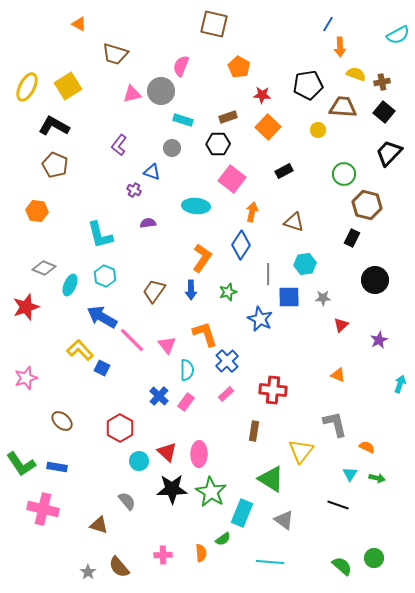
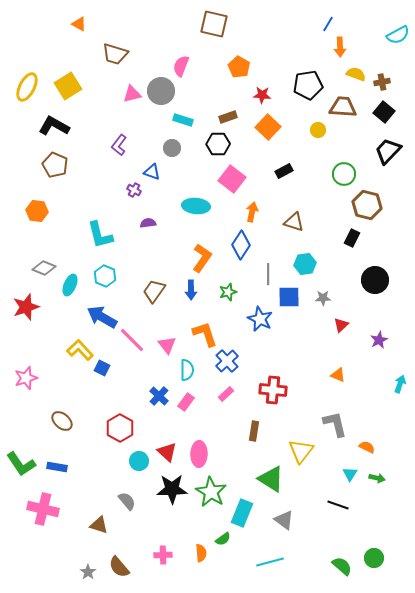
black trapezoid at (389, 153): moved 1 px left, 2 px up
cyan line at (270, 562): rotated 20 degrees counterclockwise
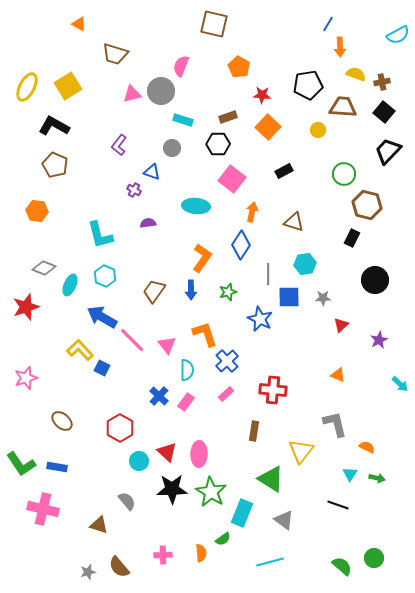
cyan arrow at (400, 384): rotated 114 degrees clockwise
gray star at (88, 572): rotated 21 degrees clockwise
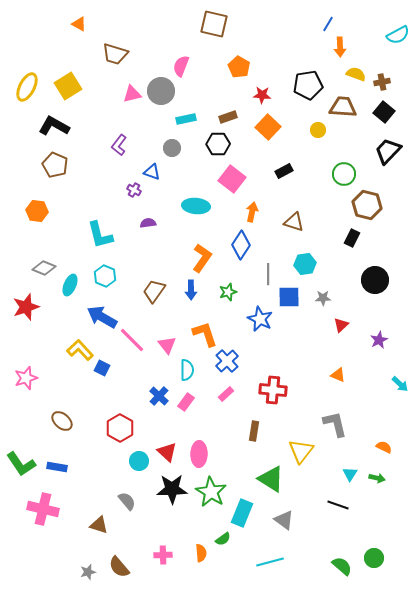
cyan rectangle at (183, 120): moved 3 px right, 1 px up; rotated 30 degrees counterclockwise
orange semicircle at (367, 447): moved 17 px right
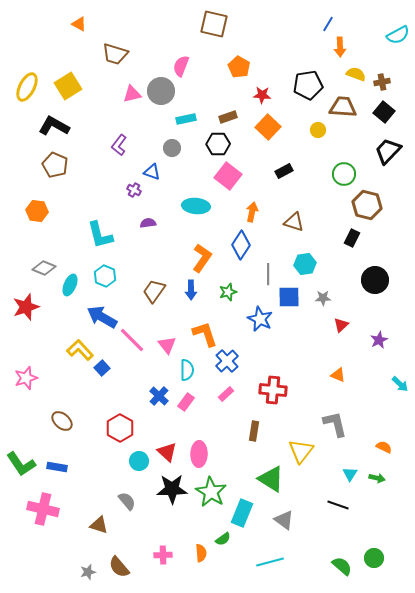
pink square at (232, 179): moved 4 px left, 3 px up
blue square at (102, 368): rotated 21 degrees clockwise
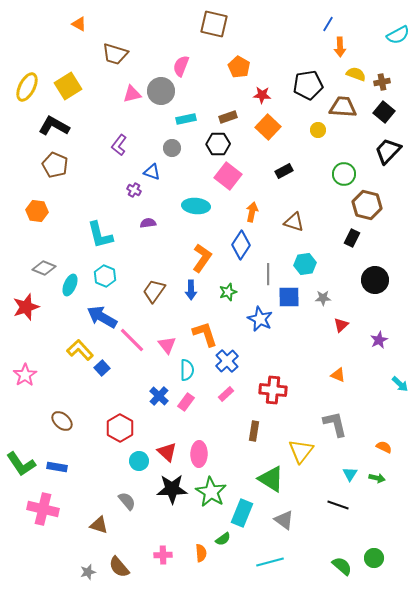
pink star at (26, 378): moved 1 px left, 3 px up; rotated 15 degrees counterclockwise
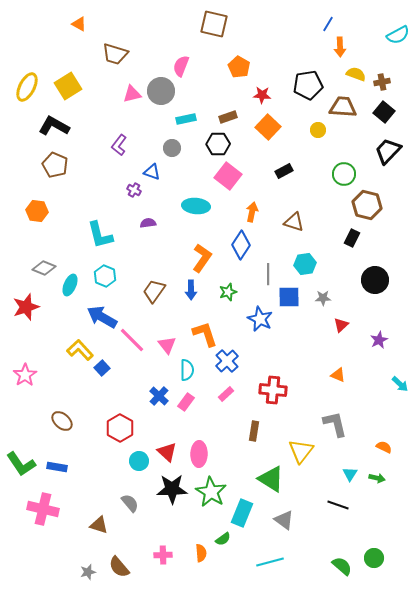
gray semicircle at (127, 501): moved 3 px right, 2 px down
